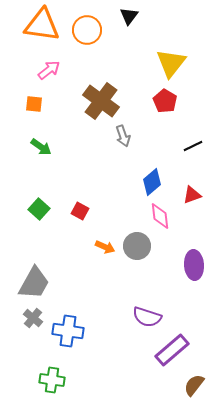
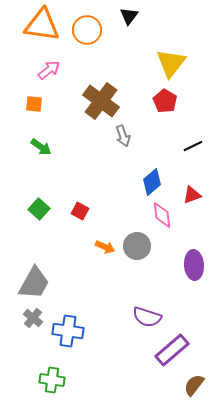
pink diamond: moved 2 px right, 1 px up
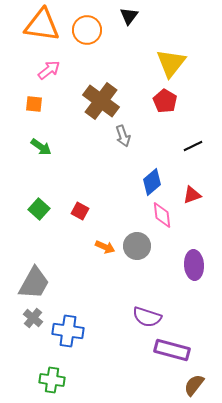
purple rectangle: rotated 56 degrees clockwise
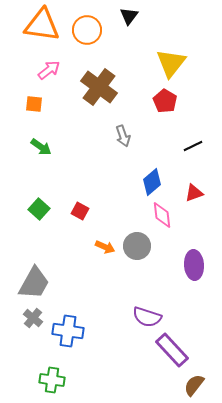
brown cross: moved 2 px left, 14 px up
red triangle: moved 2 px right, 2 px up
purple rectangle: rotated 32 degrees clockwise
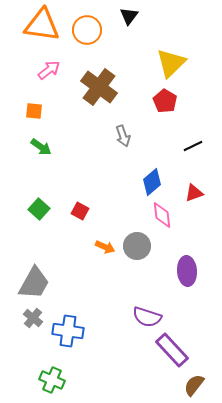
yellow triangle: rotated 8 degrees clockwise
orange square: moved 7 px down
purple ellipse: moved 7 px left, 6 px down
green cross: rotated 15 degrees clockwise
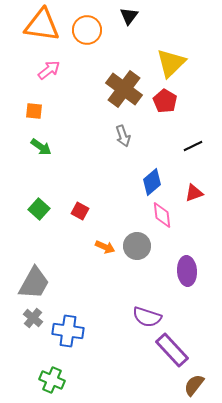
brown cross: moved 25 px right, 2 px down
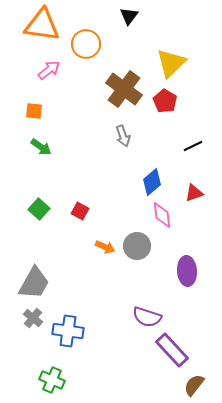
orange circle: moved 1 px left, 14 px down
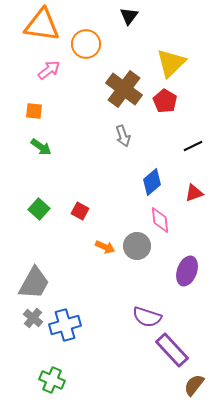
pink diamond: moved 2 px left, 5 px down
purple ellipse: rotated 24 degrees clockwise
blue cross: moved 3 px left, 6 px up; rotated 24 degrees counterclockwise
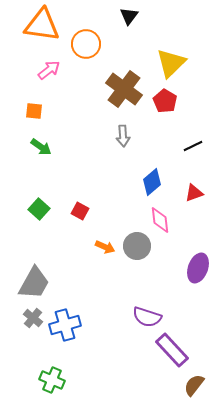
gray arrow: rotated 15 degrees clockwise
purple ellipse: moved 11 px right, 3 px up
